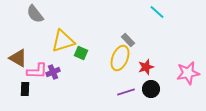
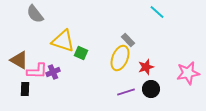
yellow triangle: rotated 35 degrees clockwise
brown triangle: moved 1 px right, 2 px down
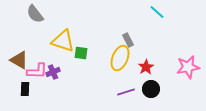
gray rectangle: rotated 16 degrees clockwise
green square: rotated 16 degrees counterclockwise
red star: rotated 14 degrees counterclockwise
pink star: moved 6 px up
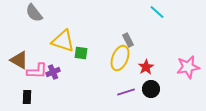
gray semicircle: moved 1 px left, 1 px up
black rectangle: moved 2 px right, 8 px down
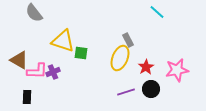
pink star: moved 11 px left, 3 px down
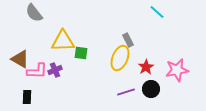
yellow triangle: rotated 20 degrees counterclockwise
brown triangle: moved 1 px right, 1 px up
purple cross: moved 2 px right, 2 px up
